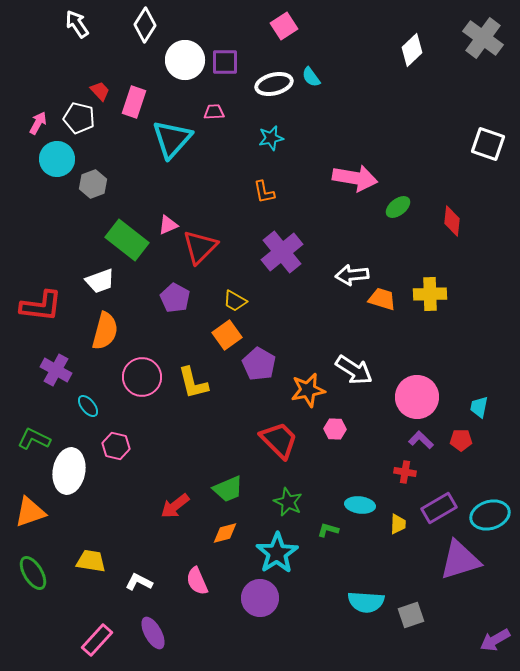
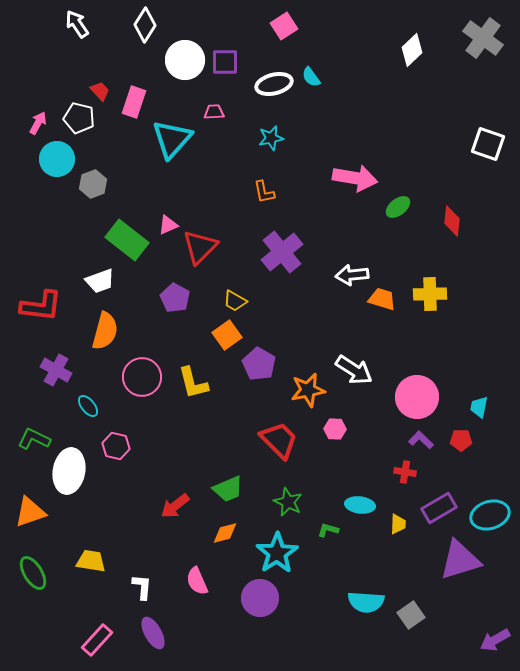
white L-shape at (139, 582): moved 3 px right, 5 px down; rotated 68 degrees clockwise
gray square at (411, 615): rotated 16 degrees counterclockwise
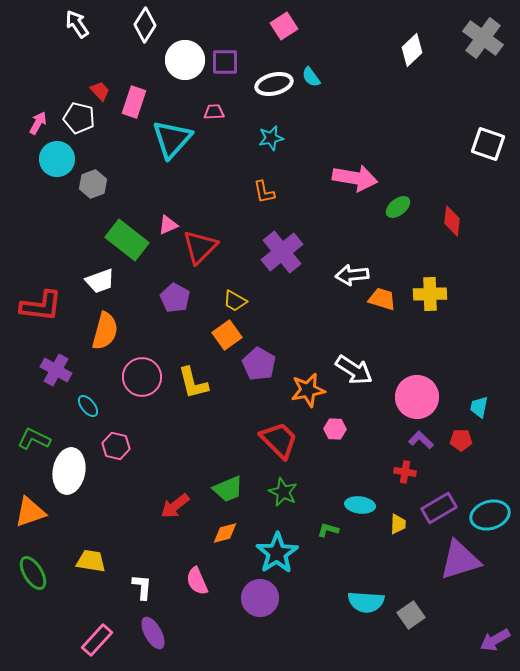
green star at (288, 502): moved 5 px left, 10 px up
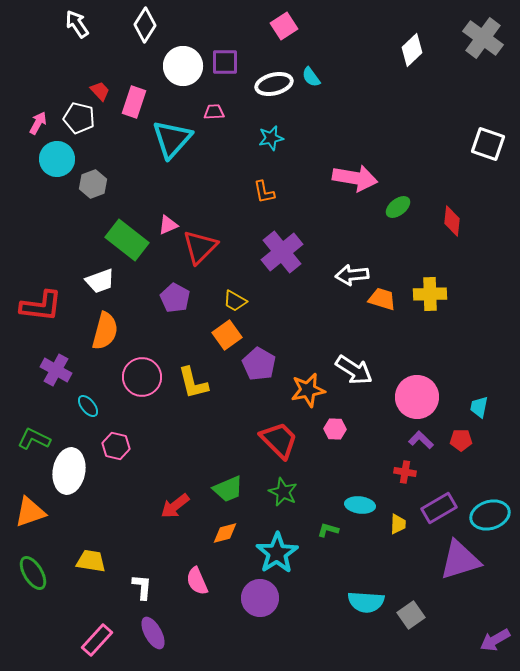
white circle at (185, 60): moved 2 px left, 6 px down
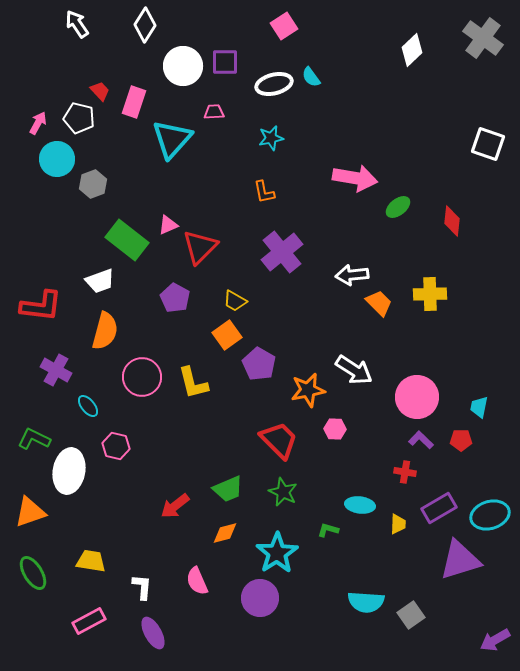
orange trapezoid at (382, 299): moved 3 px left, 4 px down; rotated 28 degrees clockwise
pink rectangle at (97, 640): moved 8 px left, 19 px up; rotated 20 degrees clockwise
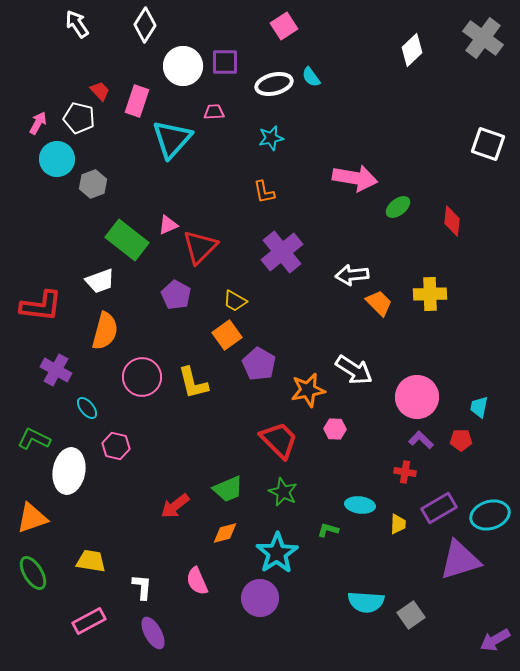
pink rectangle at (134, 102): moved 3 px right, 1 px up
purple pentagon at (175, 298): moved 1 px right, 3 px up
cyan ellipse at (88, 406): moved 1 px left, 2 px down
orange triangle at (30, 512): moved 2 px right, 6 px down
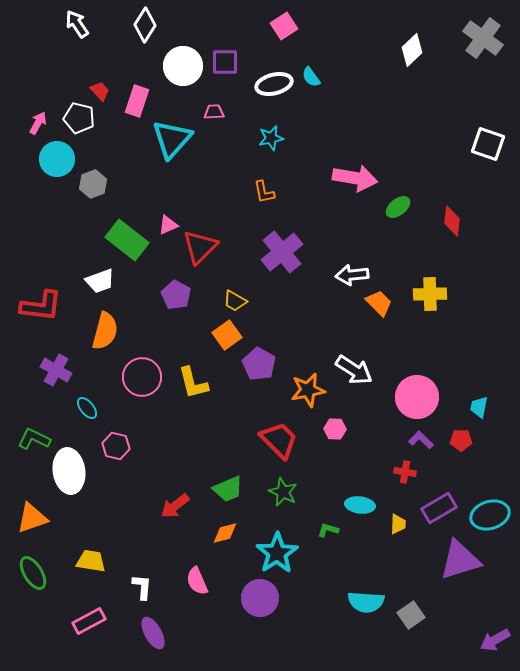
white ellipse at (69, 471): rotated 18 degrees counterclockwise
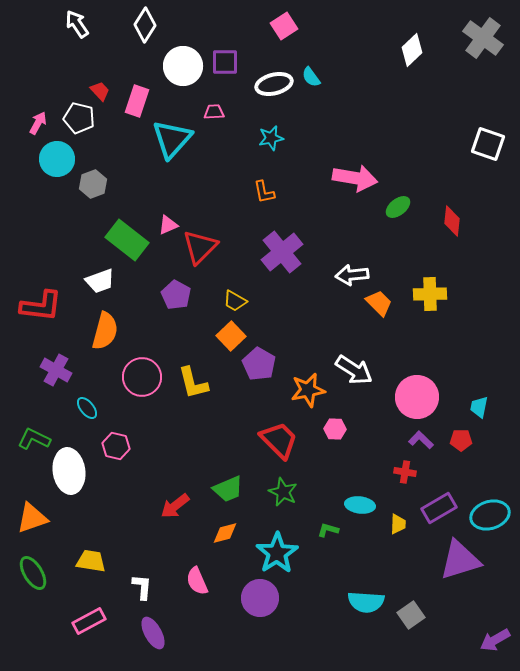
orange square at (227, 335): moved 4 px right, 1 px down; rotated 8 degrees counterclockwise
